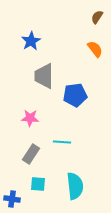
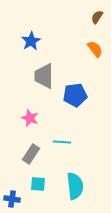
pink star: rotated 18 degrees clockwise
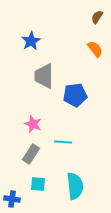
pink star: moved 3 px right, 6 px down
cyan line: moved 1 px right
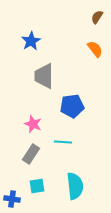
blue pentagon: moved 3 px left, 11 px down
cyan square: moved 1 px left, 2 px down; rotated 14 degrees counterclockwise
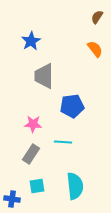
pink star: rotated 18 degrees counterclockwise
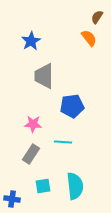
orange semicircle: moved 6 px left, 11 px up
cyan square: moved 6 px right
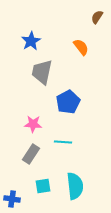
orange semicircle: moved 8 px left, 9 px down
gray trapezoid: moved 2 px left, 4 px up; rotated 12 degrees clockwise
blue pentagon: moved 4 px left, 4 px up; rotated 20 degrees counterclockwise
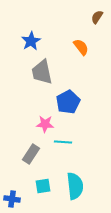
gray trapezoid: rotated 24 degrees counterclockwise
pink star: moved 12 px right
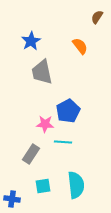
orange semicircle: moved 1 px left, 1 px up
blue pentagon: moved 9 px down
cyan semicircle: moved 1 px right, 1 px up
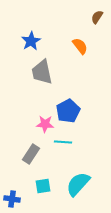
cyan semicircle: moved 2 px right, 1 px up; rotated 132 degrees counterclockwise
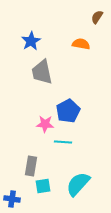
orange semicircle: moved 1 px right, 2 px up; rotated 42 degrees counterclockwise
gray rectangle: moved 12 px down; rotated 24 degrees counterclockwise
